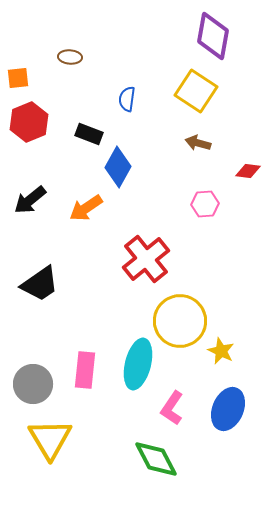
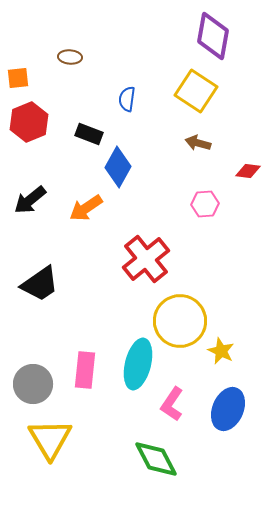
pink L-shape: moved 4 px up
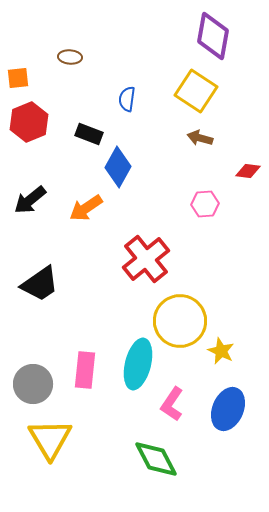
brown arrow: moved 2 px right, 5 px up
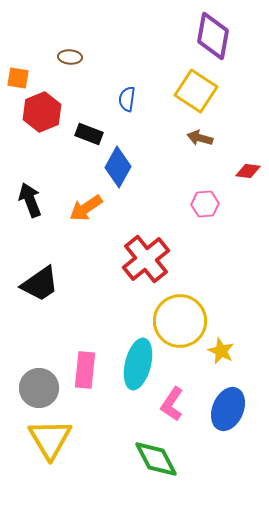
orange square: rotated 15 degrees clockwise
red hexagon: moved 13 px right, 10 px up
black arrow: rotated 108 degrees clockwise
gray circle: moved 6 px right, 4 px down
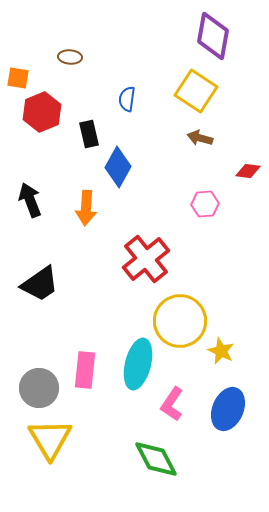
black rectangle: rotated 56 degrees clockwise
orange arrow: rotated 52 degrees counterclockwise
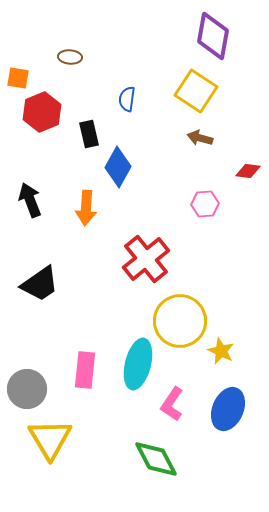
gray circle: moved 12 px left, 1 px down
